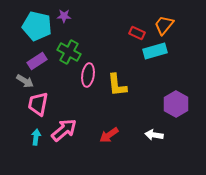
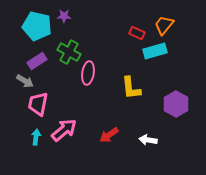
pink ellipse: moved 2 px up
yellow L-shape: moved 14 px right, 3 px down
white arrow: moved 6 px left, 5 px down
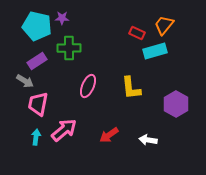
purple star: moved 2 px left, 2 px down
green cross: moved 4 px up; rotated 30 degrees counterclockwise
pink ellipse: moved 13 px down; rotated 15 degrees clockwise
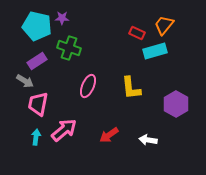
green cross: rotated 20 degrees clockwise
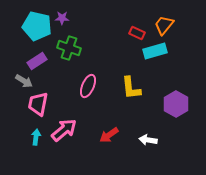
gray arrow: moved 1 px left
